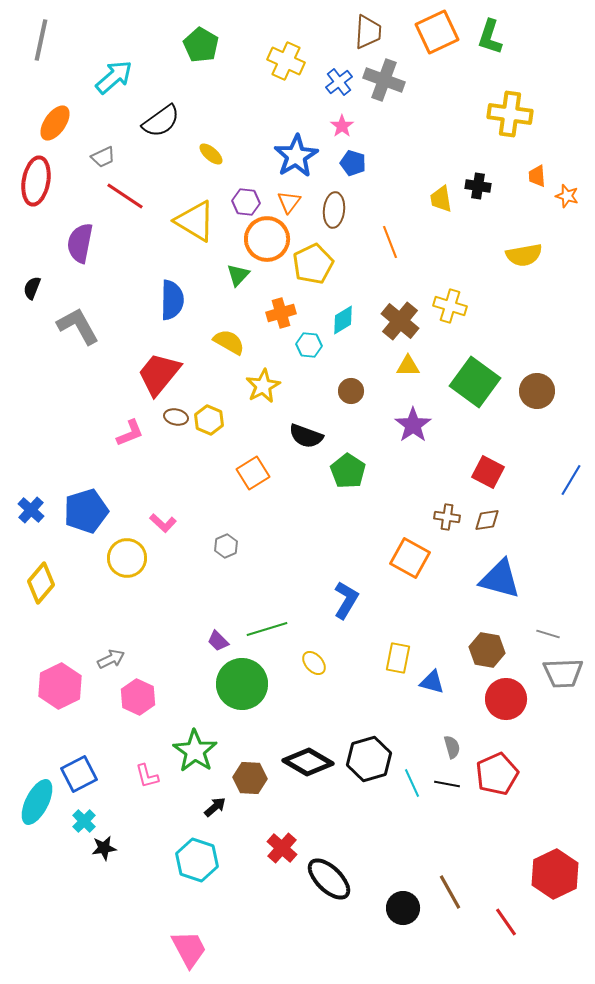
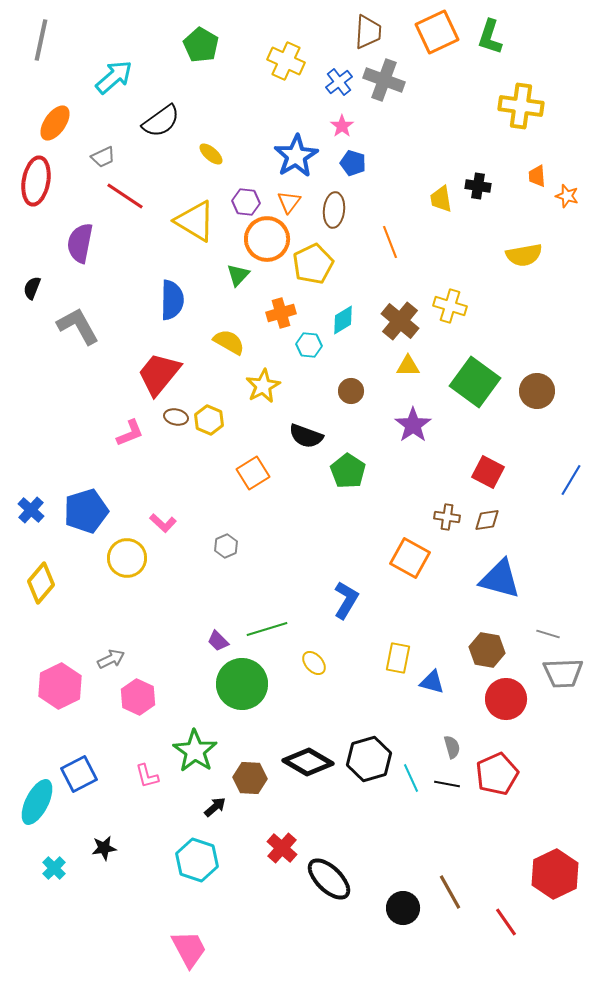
yellow cross at (510, 114): moved 11 px right, 8 px up
cyan line at (412, 783): moved 1 px left, 5 px up
cyan cross at (84, 821): moved 30 px left, 47 px down
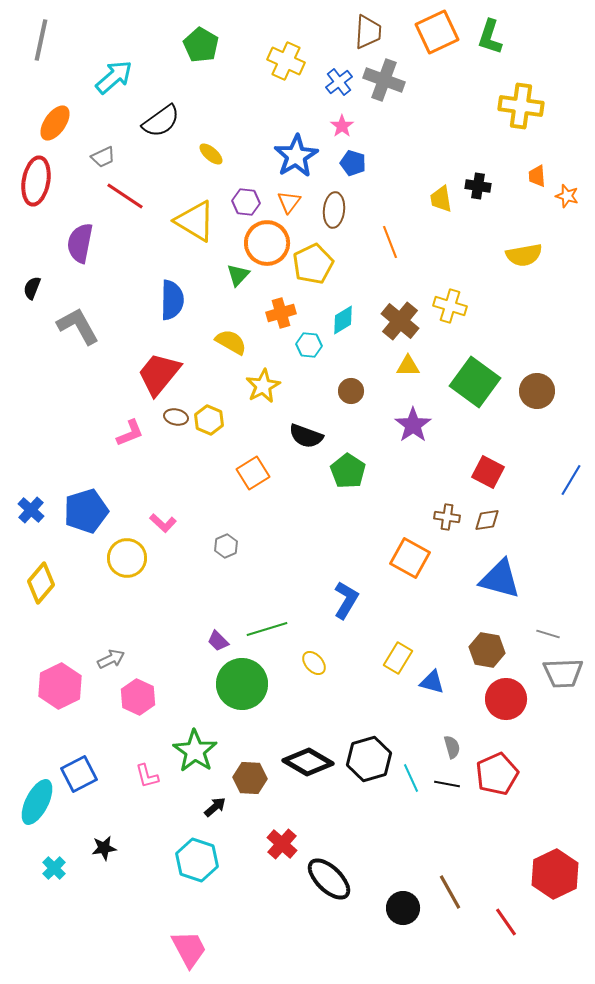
orange circle at (267, 239): moved 4 px down
yellow semicircle at (229, 342): moved 2 px right
yellow rectangle at (398, 658): rotated 20 degrees clockwise
red cross at (282, 848): moved 4 px up
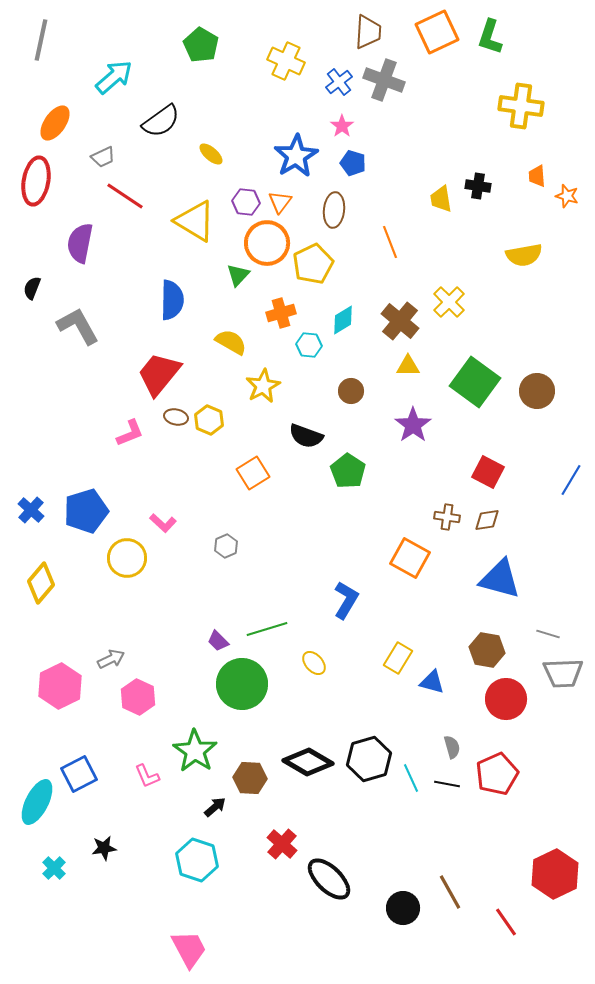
orange triangle at (289, 202): moved 9 px left
yellow cross at (450, 306): moved 1 px left, 4 px up; rotated 28 degrees clockwise
pink L-shape at (147, 776): rotated 8 degrees counterclockwise
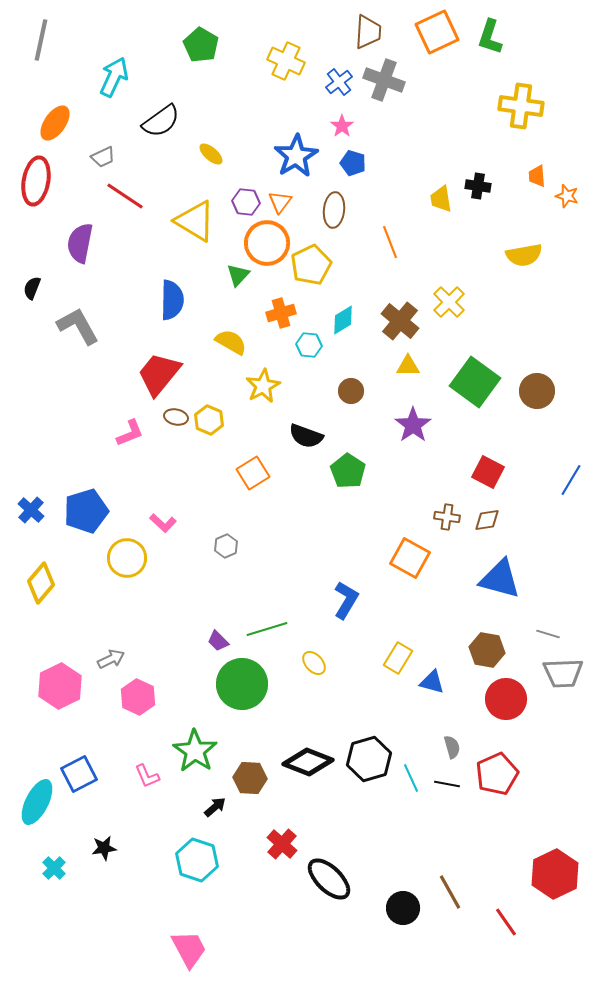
cyan arrow at (114, 77): rotated 24 degrees counterclockwise
yellow pentagon at (313, 264): moved 2 px left, 1 px down
black diamond at (308, 762): rotated 9 degrees counterclockwise
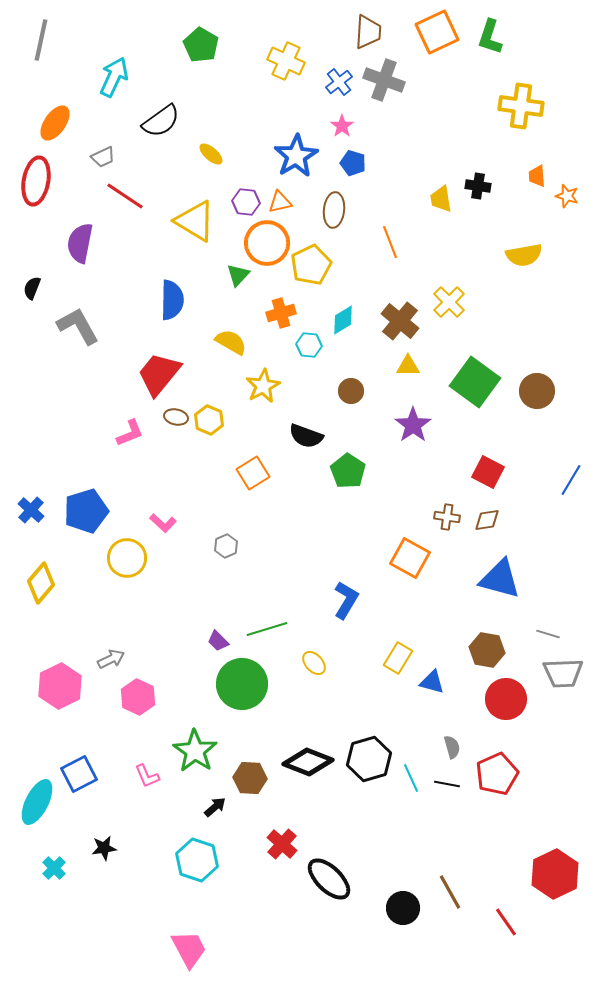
orange triangle at (280, 202): rotated 40 degrees clockwise
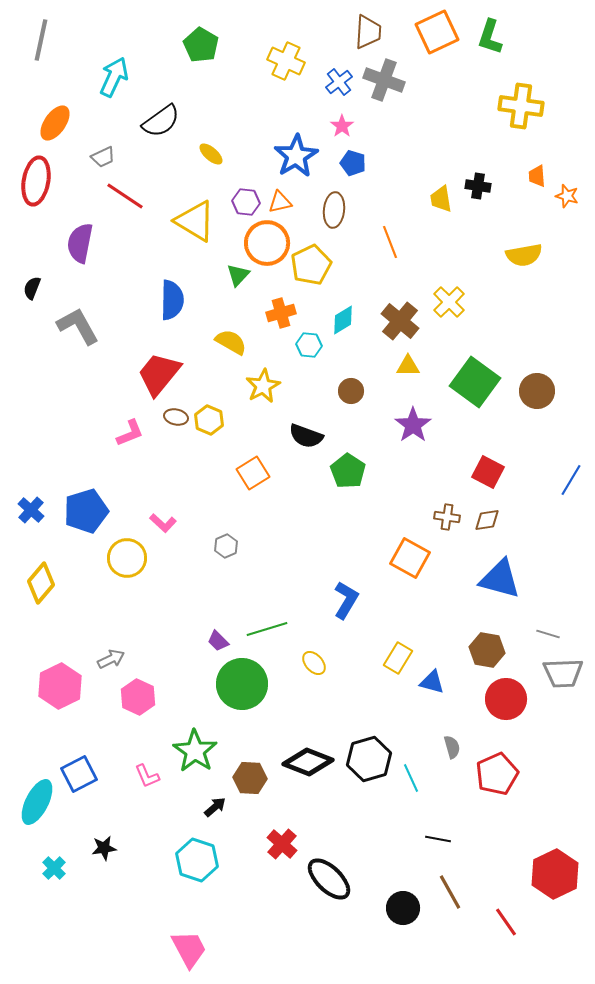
black line at (447, 784): moved 9 px left, 55 px down
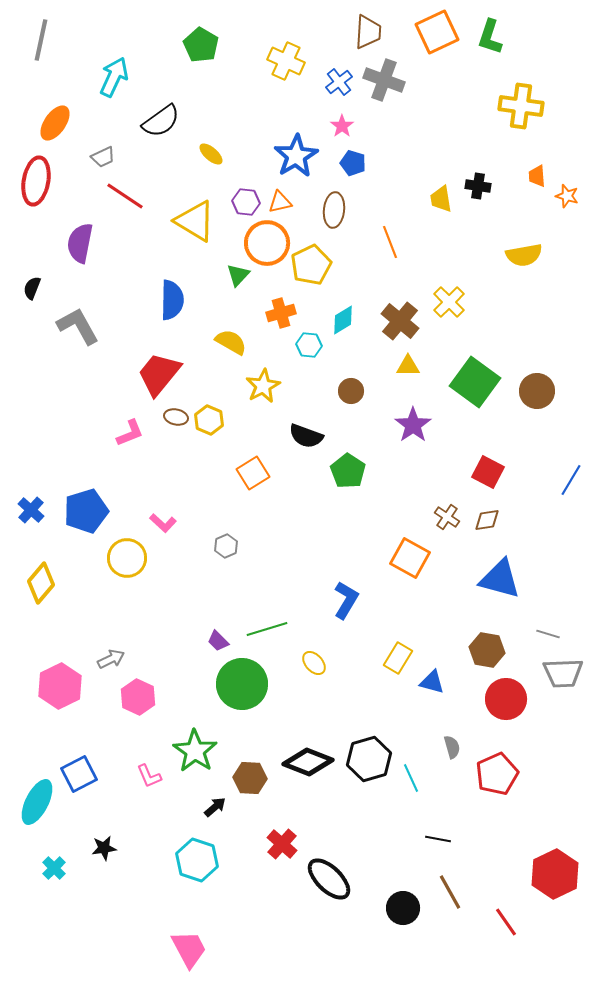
brown cross at (447, 517): rotated 25 degrees clockwise
pink L-shape at (147, 776): moved 2 px right
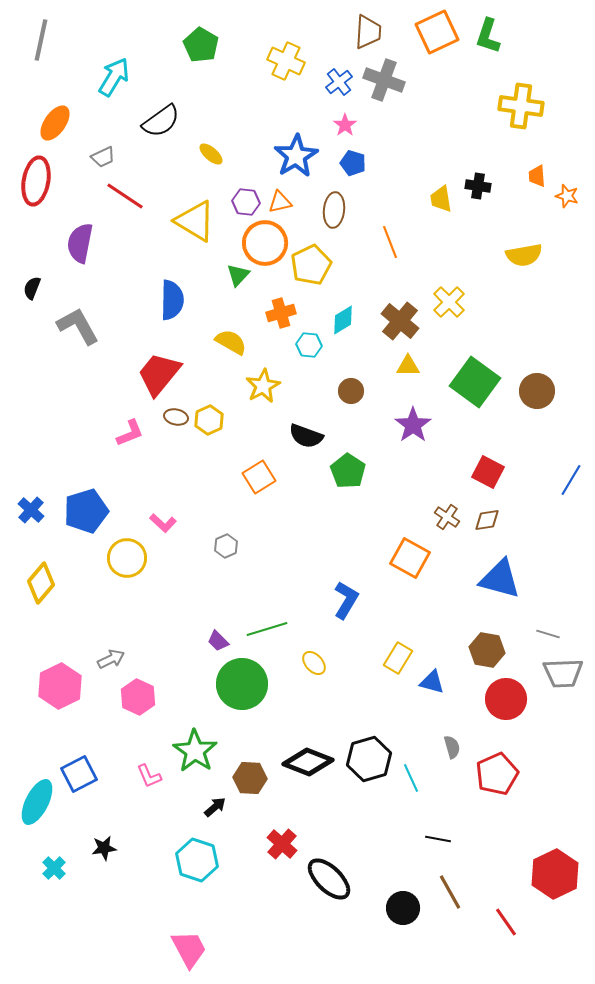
green L-shape at (490, 37): moved 2 px left, 1 px up
cyan arrow at (114, 77): rotated 6 degrees clockwise
pink star at (342, 126): moved 3 px right, 1 px up
orange circle at (267, 243): moved 2 px left
yellow hexagon at (209, 420): rotated 12 degrees clockwise
orange square at (253, 473): moved 6 px right, 4 px down
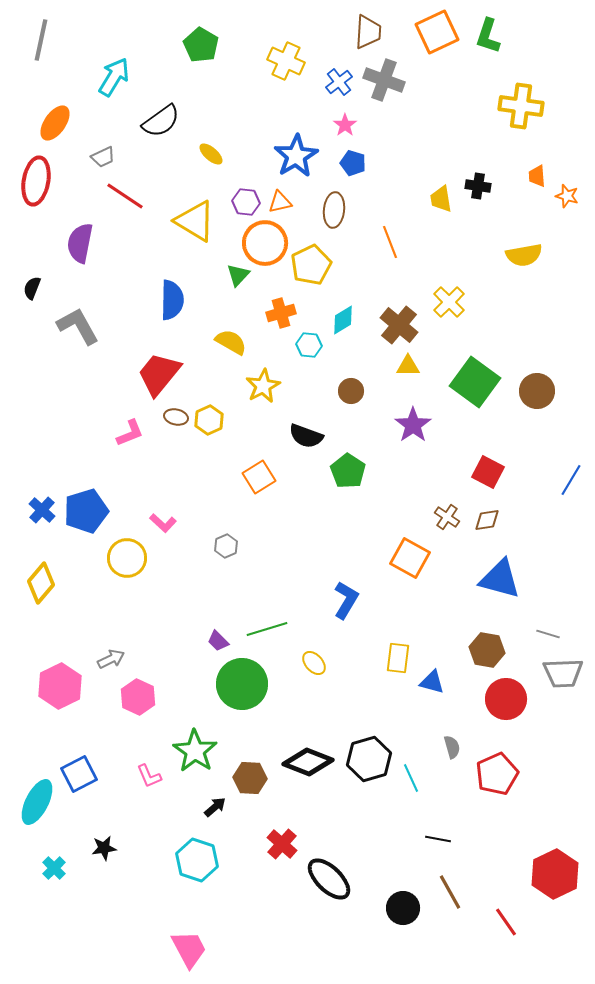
brown cross at (400, 321): moved 1 px left, 4 px down
blue cross at (31, 510): moved 11 px right
yellow rectangle at (398, 658): rotated 24 degrees counterclockwise
